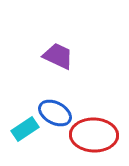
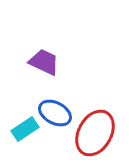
purple trapezoid: moved 14 px left, 6 px down
red ellipse: moved 1 px right, 2 px up; rotated 63 degrees counterclockwise
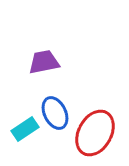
purple trapezoid: rotated 36 degrees counterclockwise
blue ellipse: rotated 36 degrees clockwise
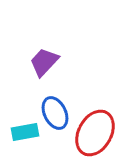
purple trapezoid: rotated 36 degrees counterclockwise
cyan rectangle: moved 3 px down; rotated 24 degrees clockwise
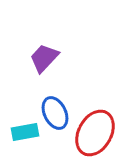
purple trapezoid: moved 4 px up
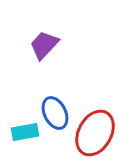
purple trapezoid: moved 13 px up
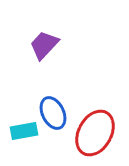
blue ellipse: moved 2 px left
cyan rectangle: moved 1 px left, 1 px up
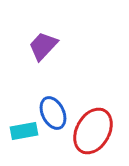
purple trapezoid: moved 1 px left, 1 px down
red ellipse: moved 2 px left, 2 px up
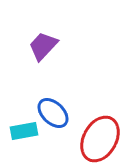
blue ellipse: rotated 20 degrees counterclockwise
red ellipse: moved 7 px right, 8 px down
